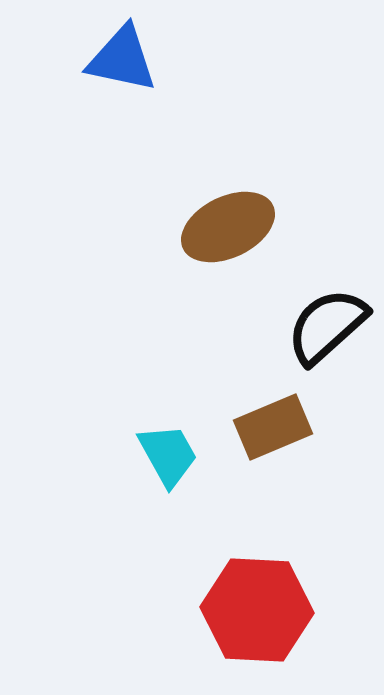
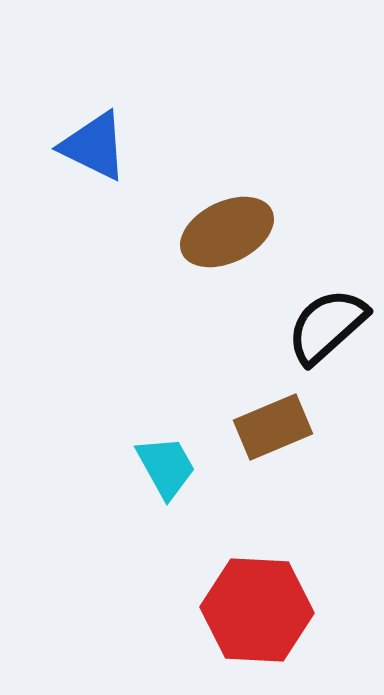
blue triangle: moved 28 px left, 87 px down; rotated 14 degrees clockwise
brown ellipse: moved 1 px left, 5 px down
cyan trapezoid: moved 2 px left, 12 px down
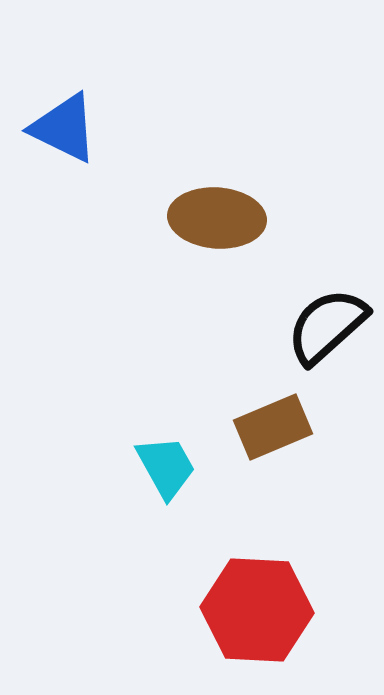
blue triangle: moved 30 px left, 18 px up
brown ellipse: moved 10 px left, 14 px up; rotated 30 degrees clockwise
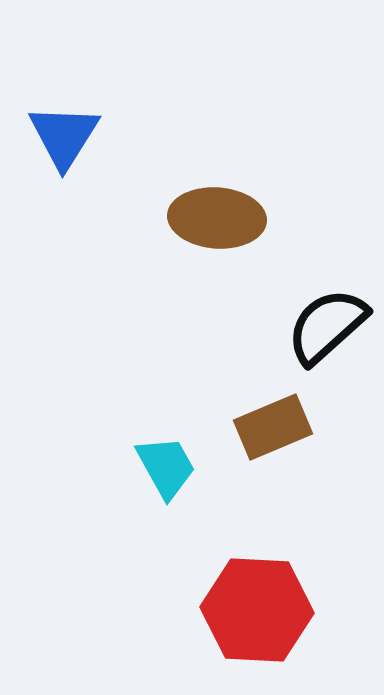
blue triangle: moved 8 px down; rotated 36 degrees clockwise
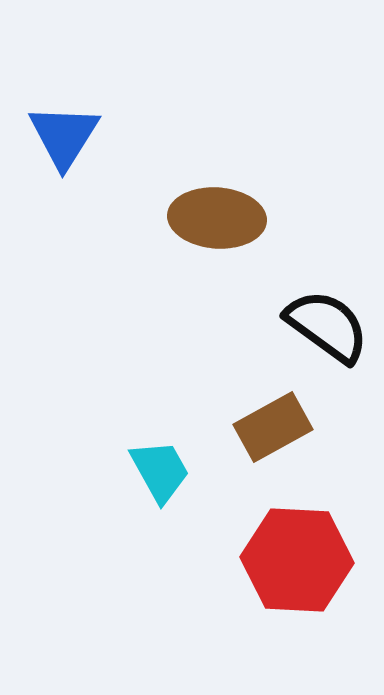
black semicircle: rotated 78 degrees clockwise
brown rectangle: rotated 6 degrees counterclockwise
cyan trapezoid: moved 6 px left, 4 px down
red hexagon: moved 40 px right, 50 px up
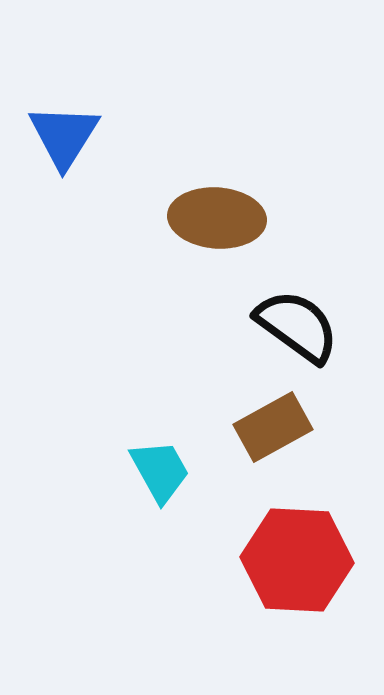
black semicircle: moved 30 px left
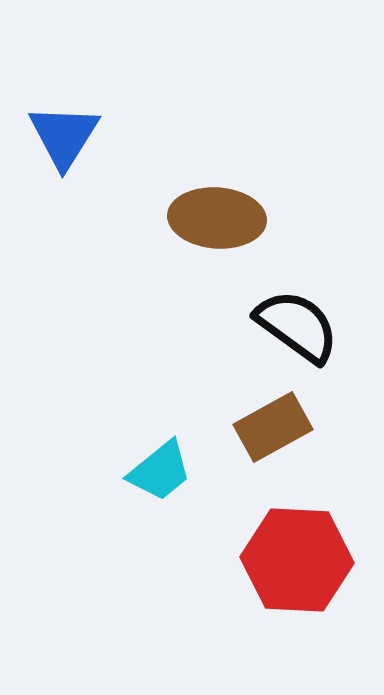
cyan trapezoid: rotated 80 degrees clockwise
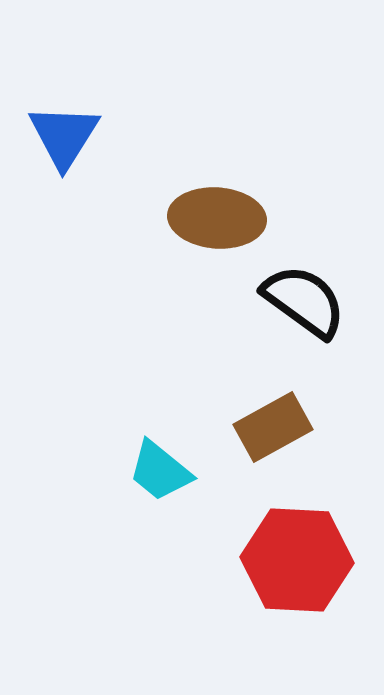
black semicircle: moved 7 px right, 25 px up
cyan trapezoid: rotated 78 degrees clockwise
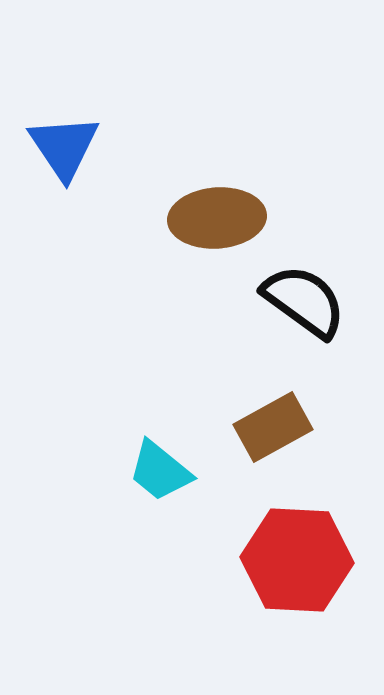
blue triangle: moved 11 px down; rotated 6 degrees counterclockwise
brown ellipse: rotated 8 degrees counterclockwise
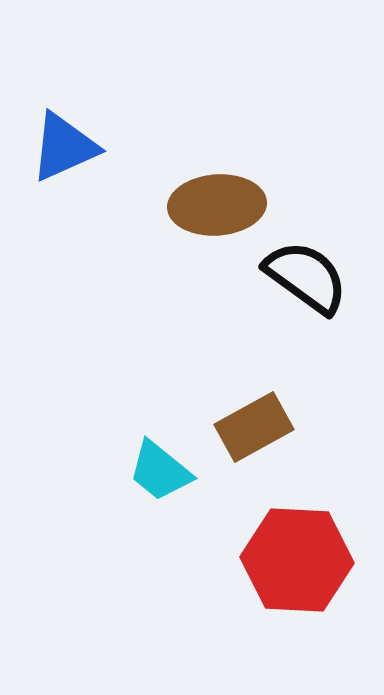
blue triangle: rotated 40 degrees clockwise
brown ellipse: moved 13 px up
black semicircle: moved 2 px right, 24 px up
brown rectangle: moved 19 px left
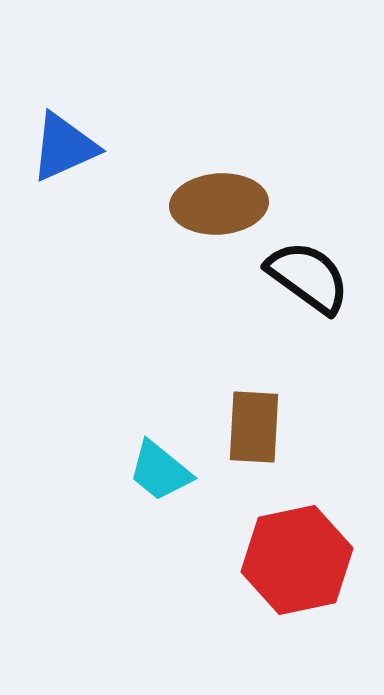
brown ellipse: moved 2 px right, 1 px up
black semicircle: moved 2 px right
brown rectangle: rotated 58 degrees counterclockwise
red hexagon: rotated 15 degrees counterclockwise
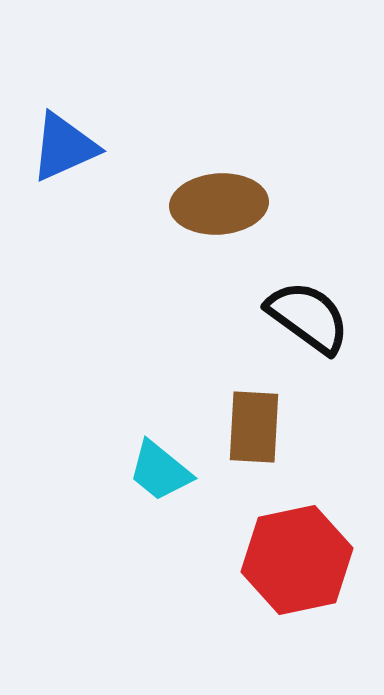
black semicircle: moved 40 px down
